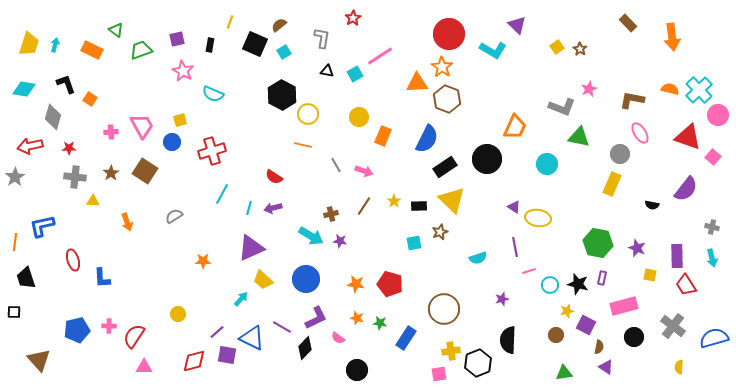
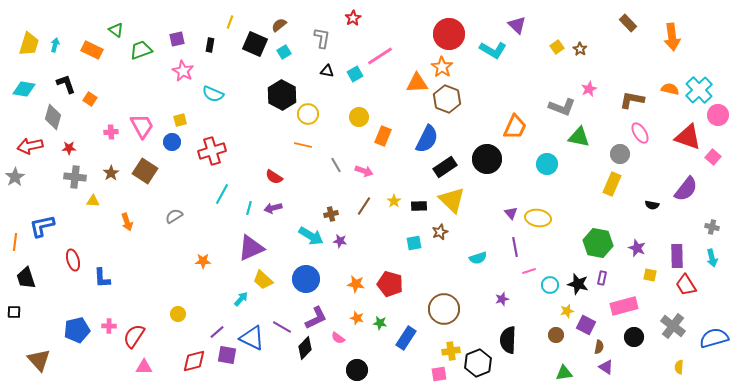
purple triangle at (514, 207): moved 3 px left, 6 px down; rotated 16 degrees clockwise
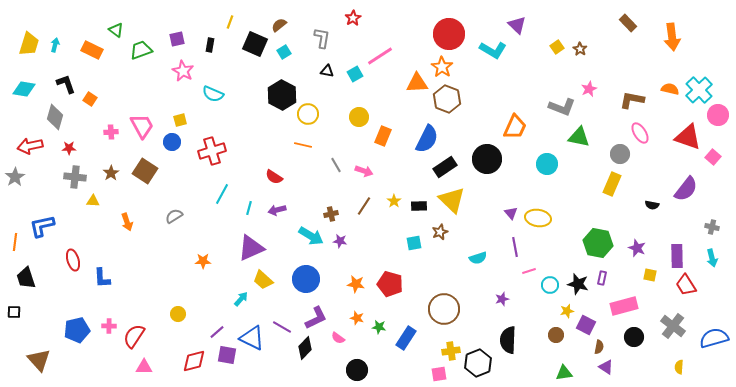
gray diamond at (53, 117): moved 2 px right
purple arrow at (273, 208): moved 4 px right, 2 px down
green star at (380, 323): moved 1 px left, 4 px down
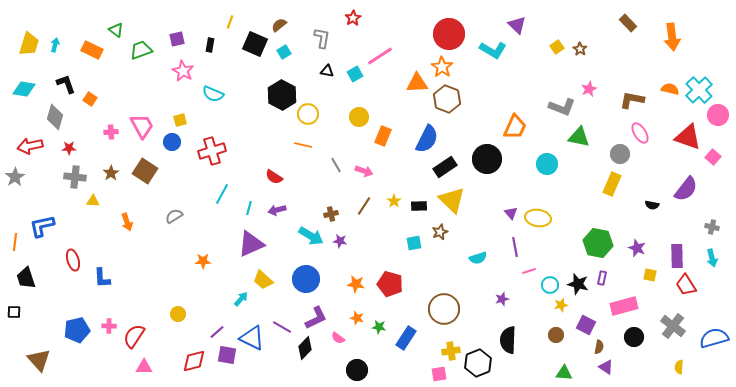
purple triangle at (251, 248): moved 4 px up
yellow star at (567, 311): moved 6 px left, 6 px up
green triangle at (564, 373): rotated 12 degrees clockwise
